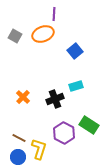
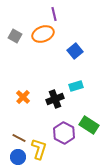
purple line: rotated 16 degrees counterclockwise
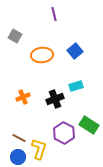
orange ellipse: moved 1 px left, 21 px down; rotated 15 degrees clockwise
orange cross: rotated 24 degrees clockwise
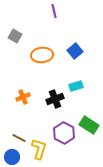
purple line: moved 3 px up
blue circle: moved 6 px left
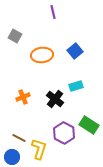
purple line: moved 1 px left, 1 px down
black cross: rotated 30 degrees counterclockwise
